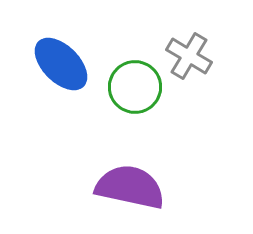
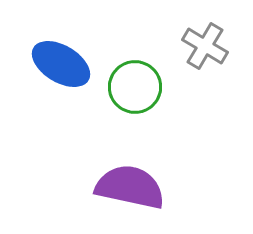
gray cross: moved 16 px right, 10 px up
blue ellipse: rotated 14 degrees counterclockwise
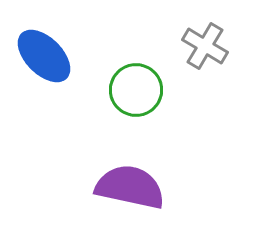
blue ellipse: moved 17 px left, 8 px up; rotated 14 degrees clockwise
green circle: moved 1 px right, 3 px down
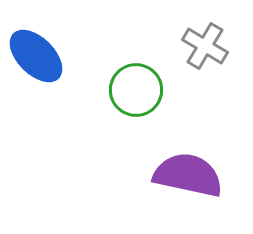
blue ellipse: moved 8 px left
purple semicircle: moved 58 px right, 12 px up
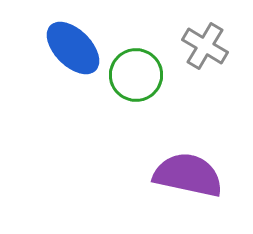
blue ellipse: moved 37 px right, 8 px up
green circle: moved 15 px up
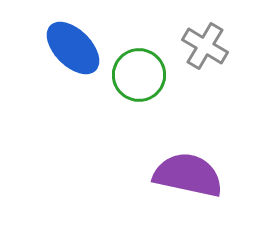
green circle: moved 3 px right
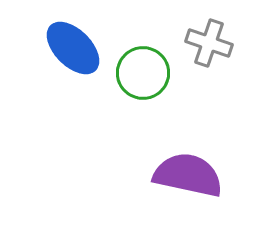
gray cross: moved 4 px right, 3 px up; rotated 12 degrees counterclockwise
green circle: moved 4 px right, 2 px up
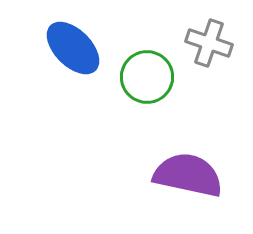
green circle: moved 4 px right, 4 px down
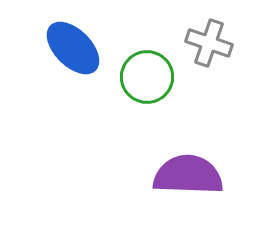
purple semicircle: rotated 10 degrees counterclockwise
